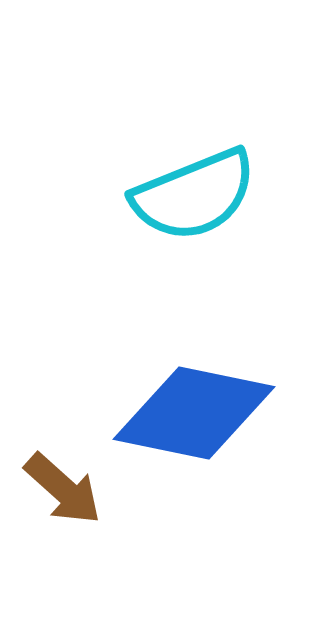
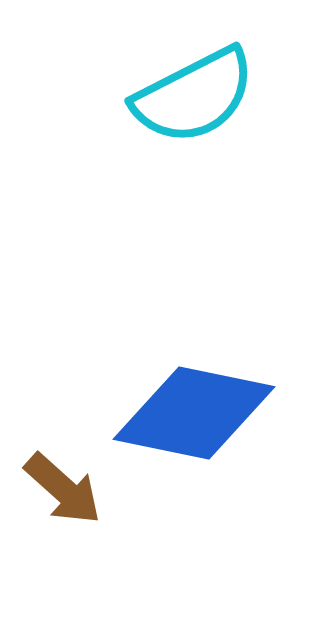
cyan semicircle: moved 99 px up; rotated 5 degrees counterclockwise
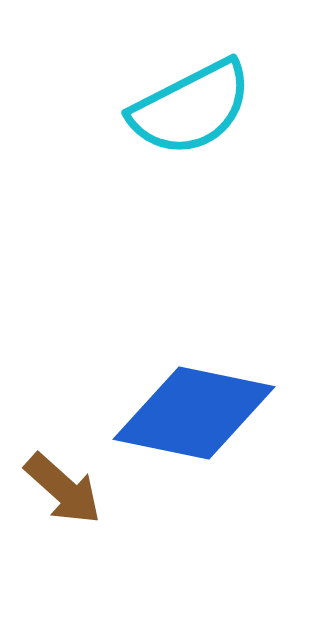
cyan semicircle: moved 3 px left, 12 px down
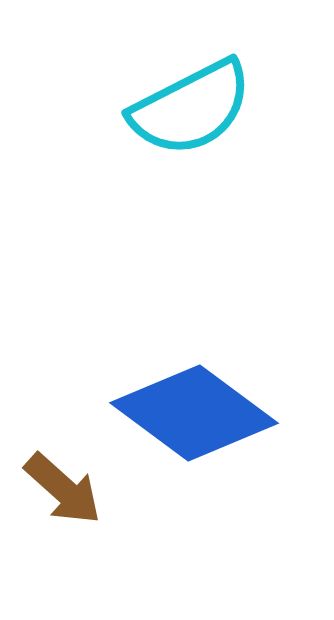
blue diamond: rotated 25 degrees clockwise
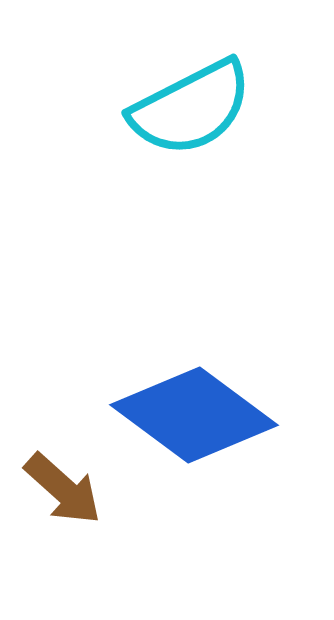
blue diamond: moved 2 px down
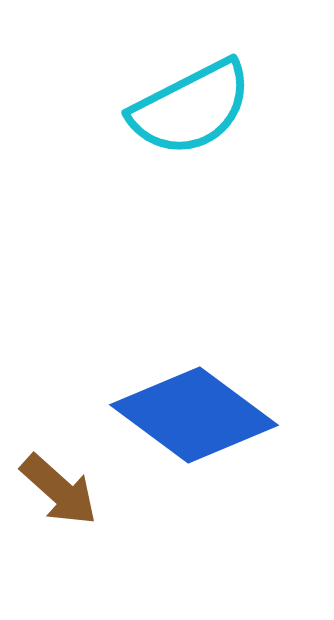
brown arrow: moved 4 px left, 1 px down
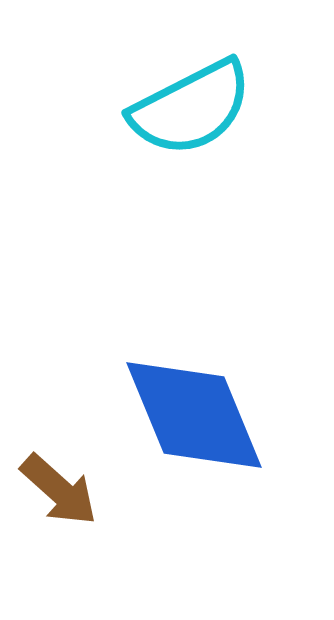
blue diamond: rotated 31 degrees clockwise
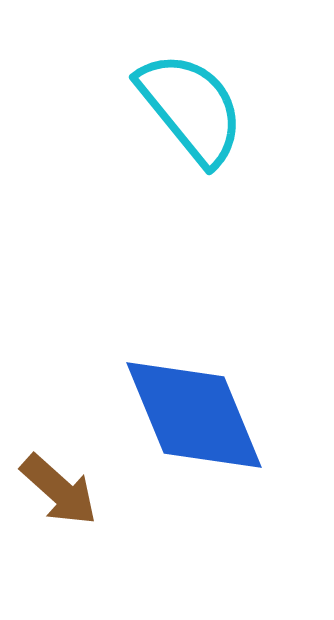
cyan semicircle: rotated 102 degrees counterclockwise
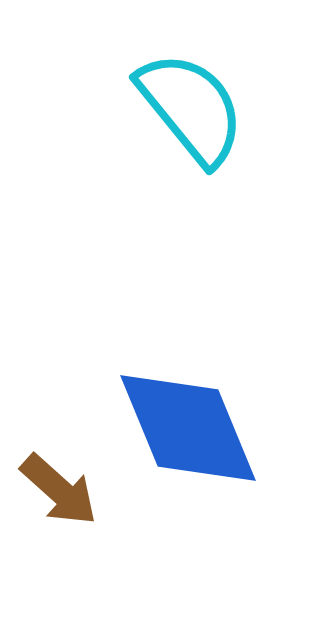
blue diamond: moved 6 px left, 13 px down
